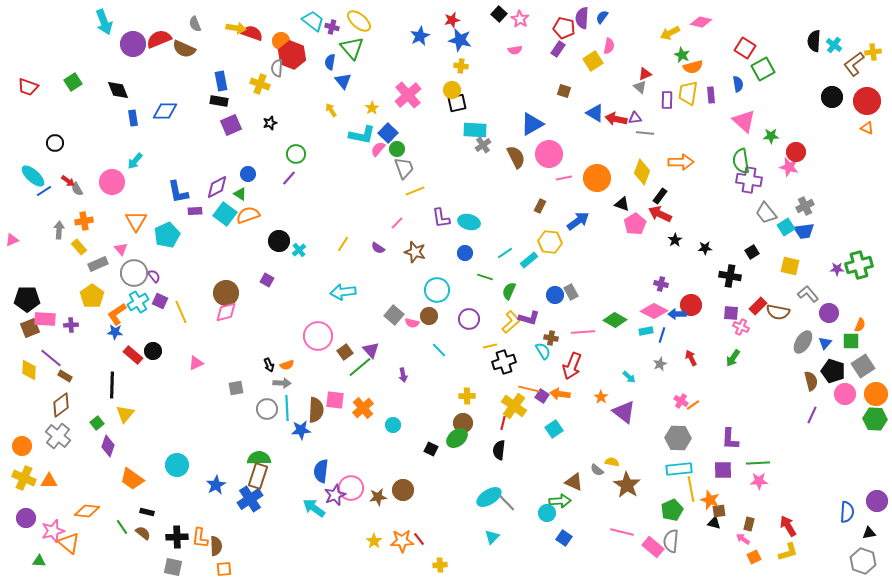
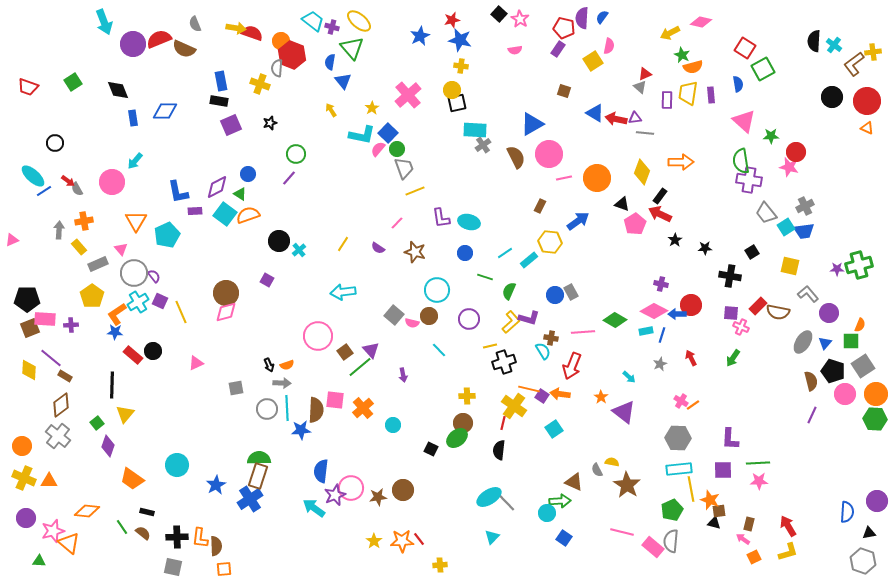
gray semicircle at (597, 470): rotated 24 degrees clockwise
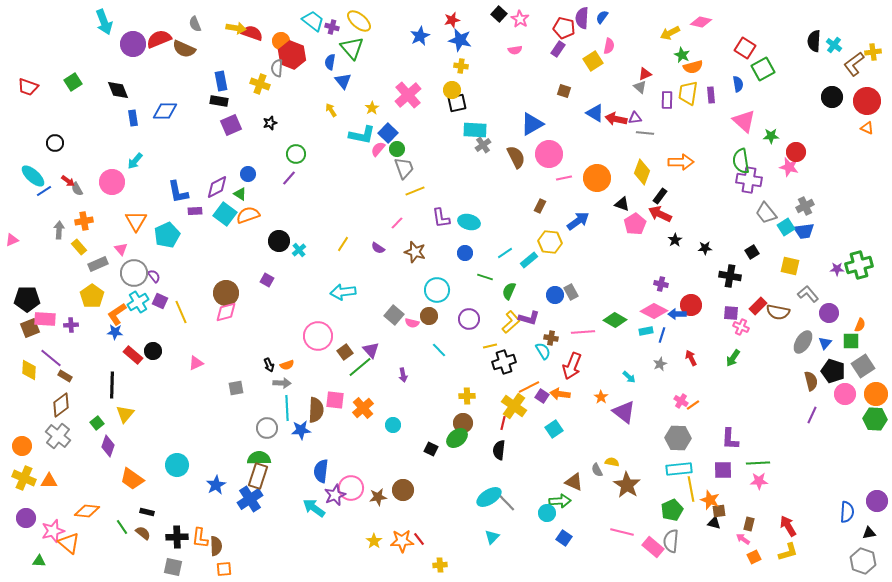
orange line at (529, 389): moved 2 px up; rotated 40 degrees counterclockwise
gray circle at (267, 409): moved 19 px down
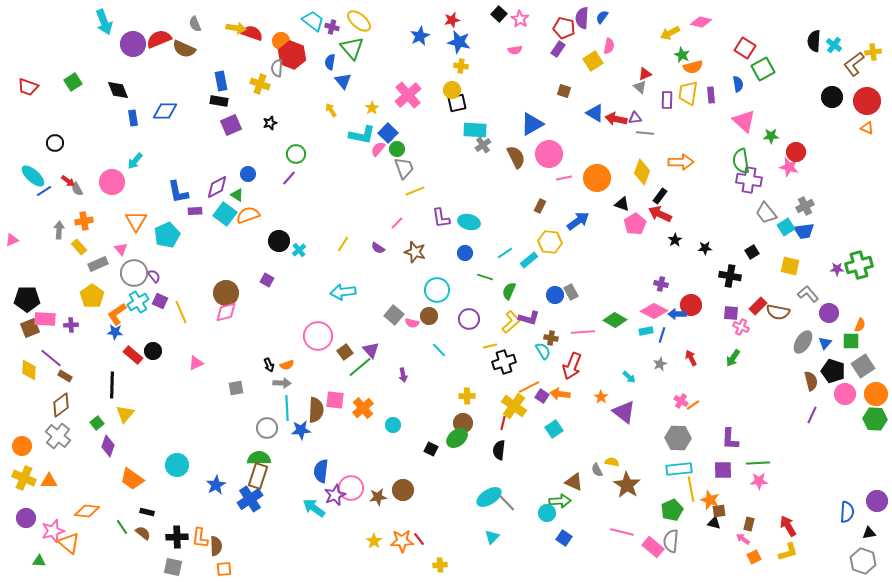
blue star at (460, 40): moved 1 px left, 2 px down
green triangle at (240, 194): moved 3 px left, 1 px down
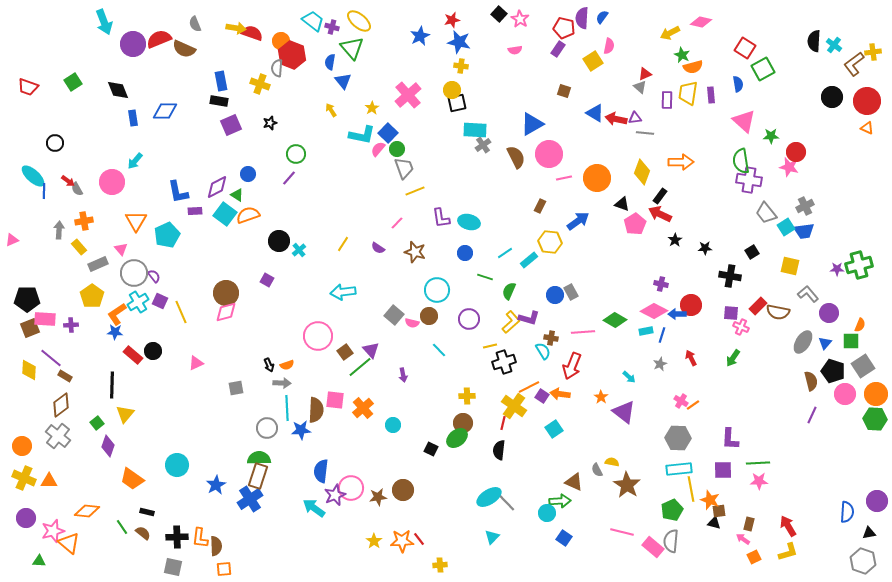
blue line at (44, 191): rotated 56 degrees counterclockwise
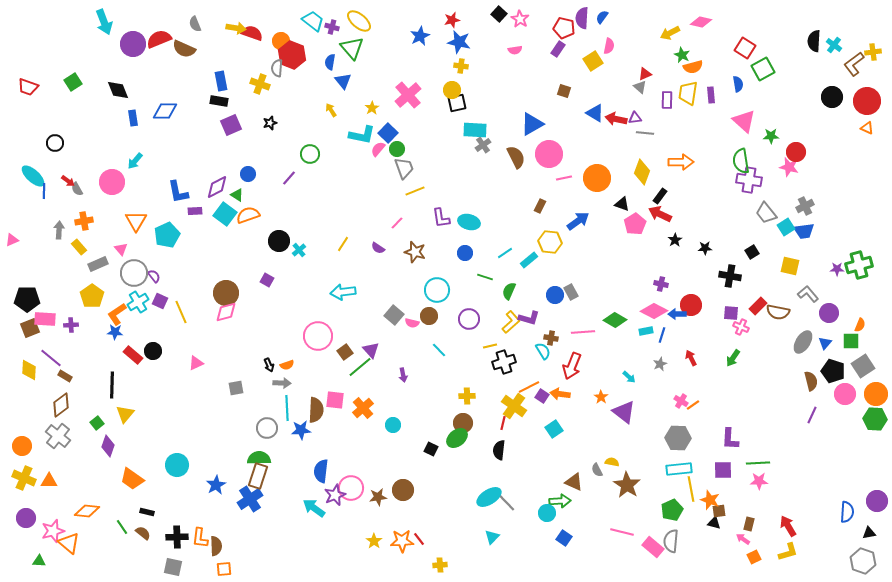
green circle at (296, 154): moved 14 px right
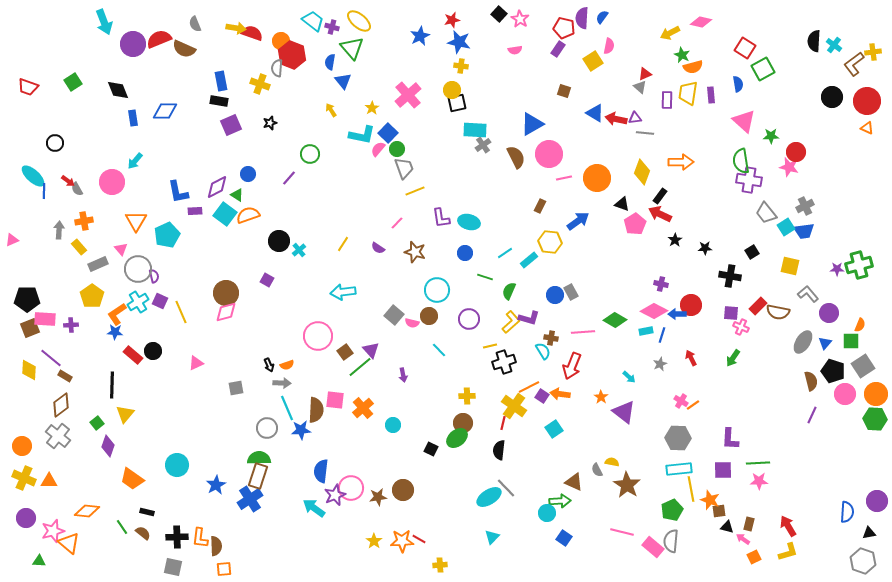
gray circle at (134, 273): moved 4 px right, 4 px up
purple semicircle at (154, 276): rotated 24 degrees clockwise
cyan line at (287, 408): rotated 20 degrees counterclockwise
gray line at (506, 502): moved 14 px up
black triangle at (714, 523): moved 13 px right, 4 px down
red line at (419, 539): rotated 24 degrees counterclockwise
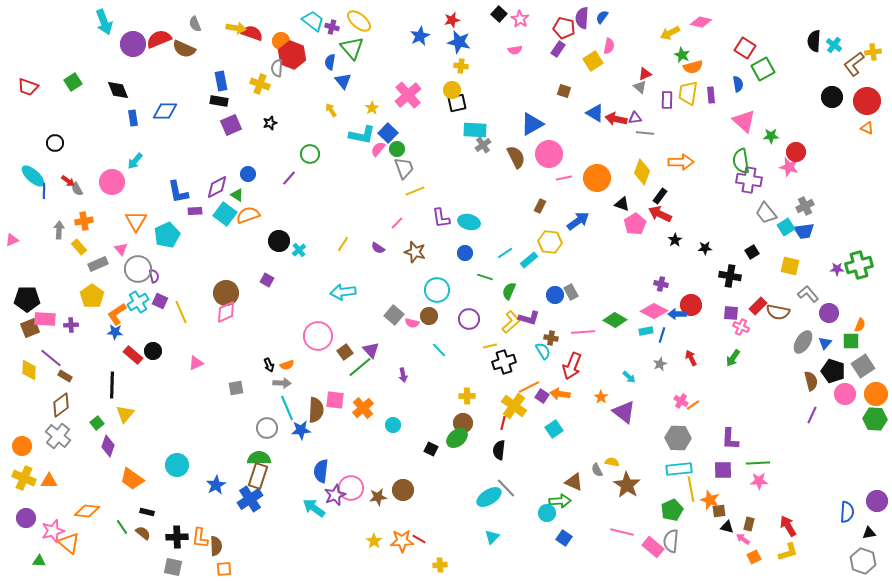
pink diamond at (226, 312): rotated 10 degrees counterclockwise
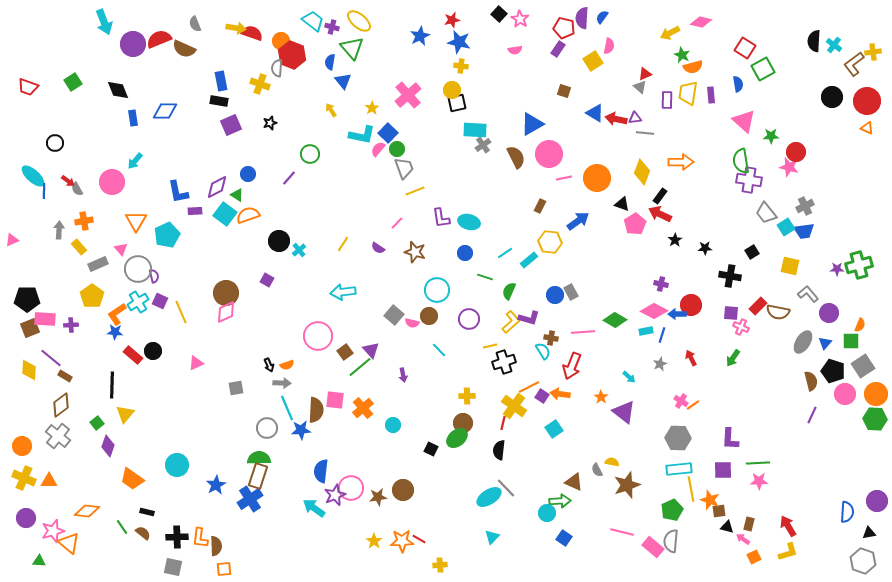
brown star at (627, 485): rotated 20 degrees clockwise
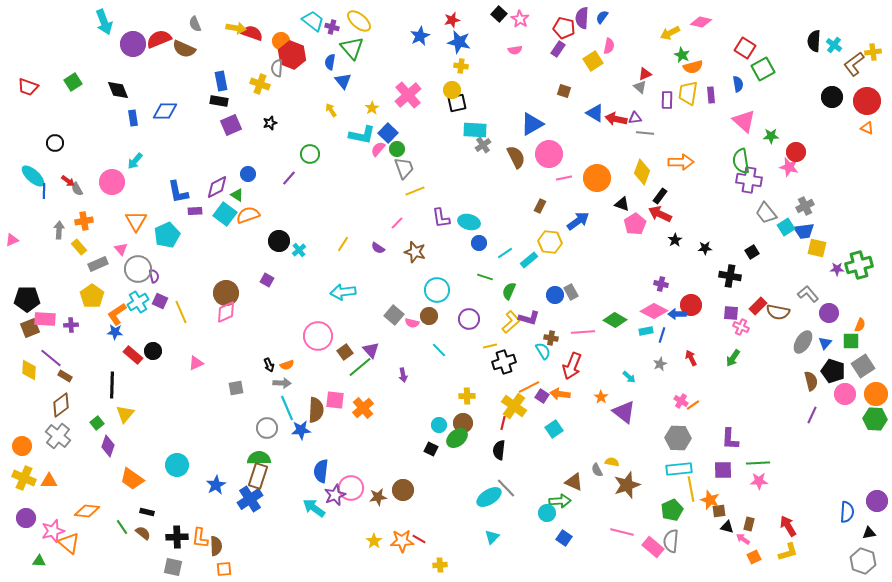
blue circle at (465, 253): moved 14 px right, 10 px up
yellow square at (790, 266): moved 27 px right, 18 px up
cyan circle at (393, 425): moved 46 px right
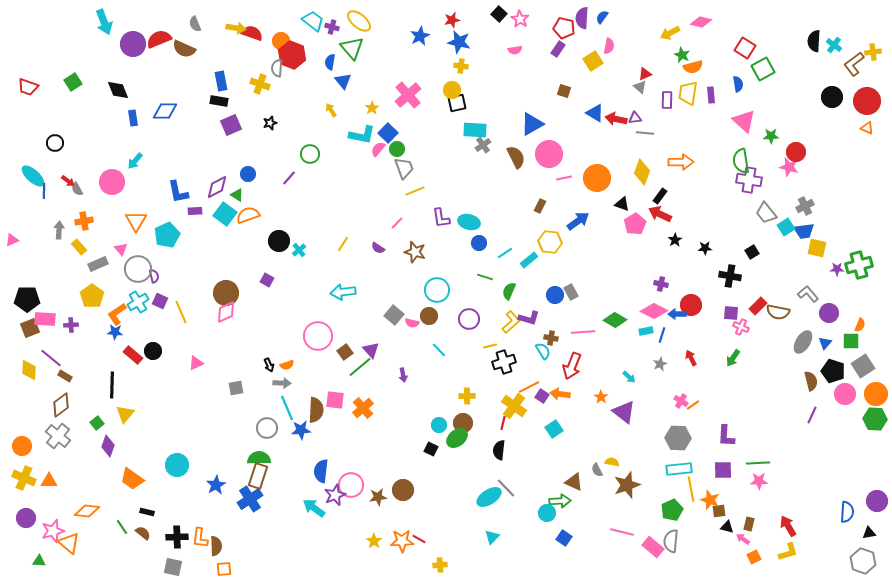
purple L-shape at (730, 439): moved 4 px left, 3 px up
pink circle at (351, 488): moved 3 px up
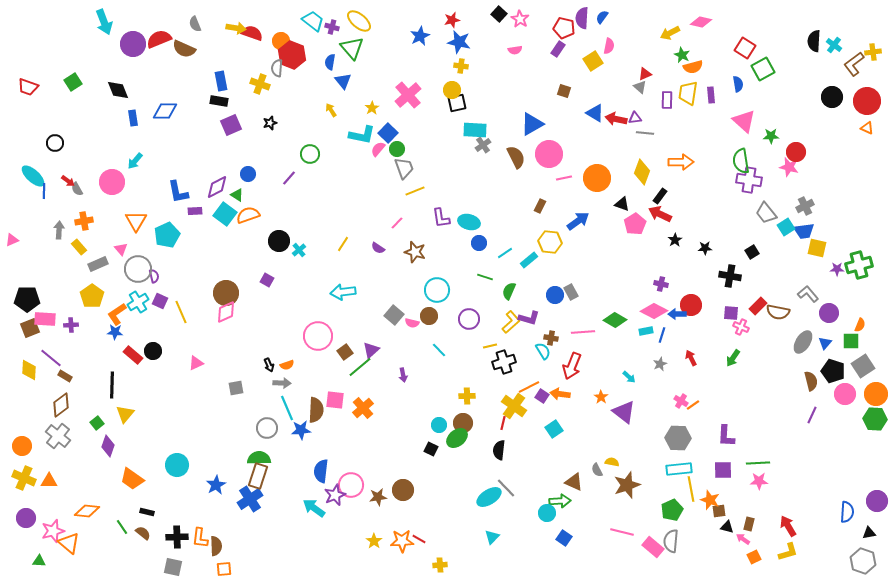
purple triangle at (371, 350): rotated 30 degrees clockwise
